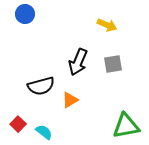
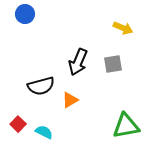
yellow arrow: moved 16 px right, 3 px down
cyan semicircle: rotated 12 degrees counterclockwise
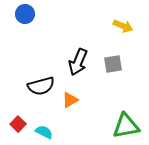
yellow arrow: moved 2 px up
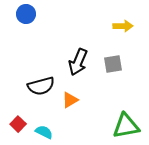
blue circle: moved 1 px right
yellow arrow: rotated 24 degrees counterclockwise
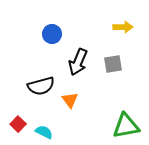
blue circle: moved 26 px right, 20 px down
yellow arrow: moved 1 px down
orange triangle: rotated 36 degrees counterclockwise
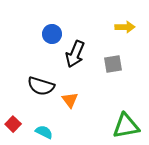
yellow arrow: moved 2 px right
black arrow: moved 3 px left, 8 px up
black semicircle: rotated 32 degrees clockwise
red square: moved 5 px left
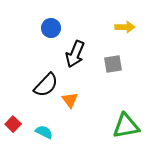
blue circle: moved 1 px left, 6 px up
black semicircle: moved 5 px right, 1 px up; rotated 64 degrees counterclockwise
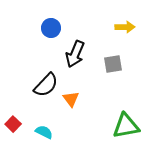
orange triangle: moved 1 px right, 1 px up
